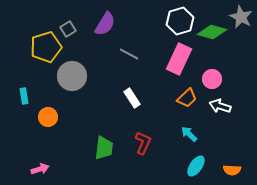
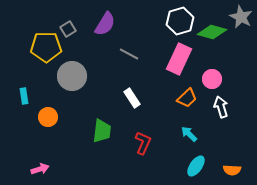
yellow pentagon: rotated 16 degrees clockwise
white arrow: moved 1 px right, 1 px down; rotated 55 degrees clockwise
green trapezoid: moved 2 px left, 17 px up
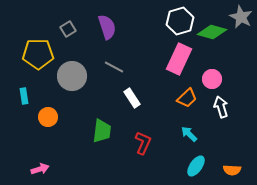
purple semicircle: moved 2 px right, 3 px down; rotated 50 degrees counterclockwise
yellow pentagon: moved 8 px left, 7 px down
gray line: moved 15 px left, 13 px down
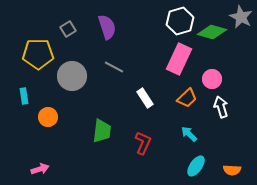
white rectangle: moved 13 px right
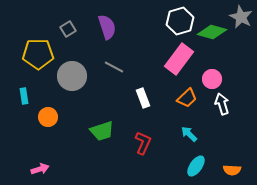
pink rectangle: rotated 12 degrees clockwise
white rectangle: moved 2 px left; rotated 12 degrees clockwise
white arrow: moved 1 px right, 3 px up
green trapezoid: rotated 65 degrees clockwise
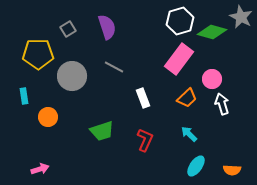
red L-shape: moved 2 px right, 3 px up
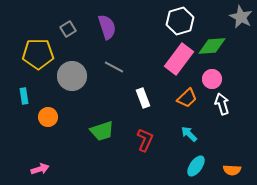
green diamond: moved 14 px down; rotated 20 degrees counterclockwise
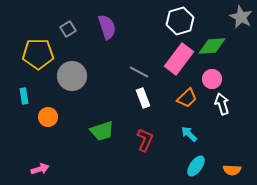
gray line: moved 25 px right, 5 px down
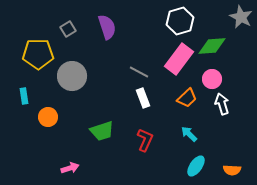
pink arrow: moved 30 px right, 1 px up
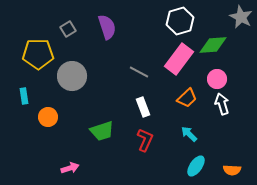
green diamond: moved 1 px right, 1 px up
pink circle: moved 5 px right
white rectangle: moved 9 px down
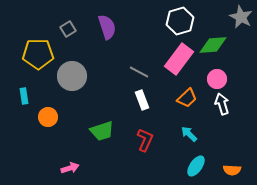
white rectangle: moved 1 px left, 7 px up
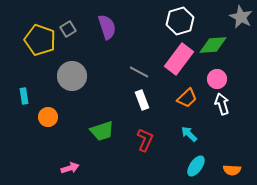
yellow pentagon: moved 2 px right, 14 px up; rotated 20 degrees clockwise
